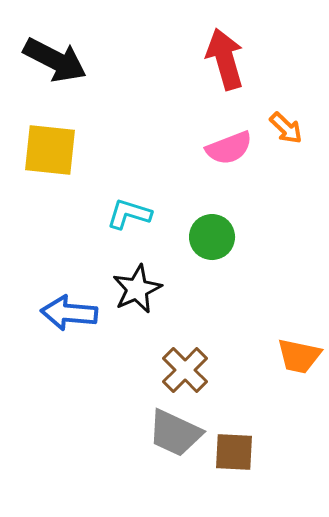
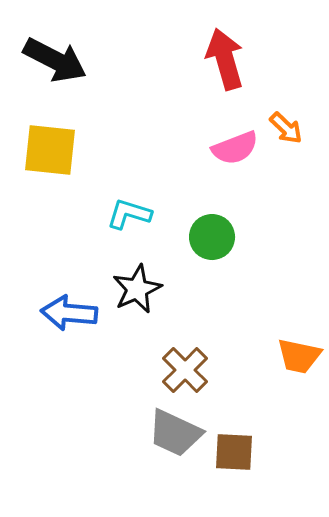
pink semicircle: moved 6 px right
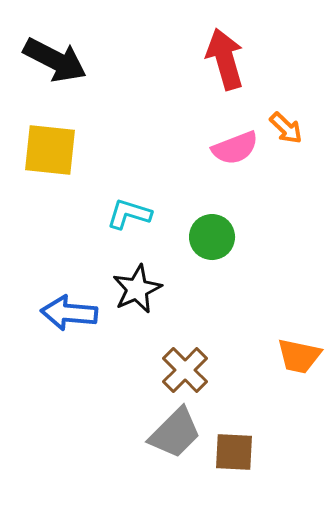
gray trapezoid: rotated 70 degrees counterclockwise
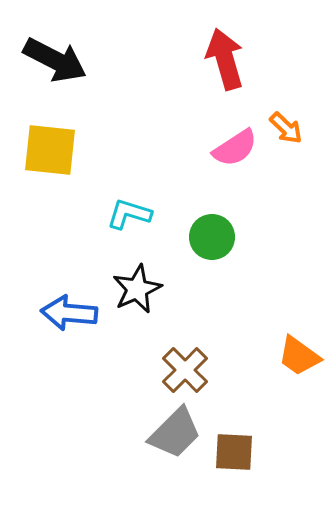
pink semicircle: rotated 12 degrees counterclockwise
orange trapezoid: rotated 24 degrees clockwise
